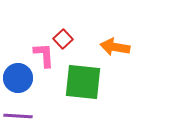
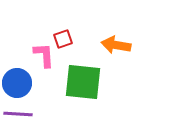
red square: rotated 24 degrees clockwise
orange arrow: moved 1 px right, 2 px up
blue circle: moved 1 px left, 5 px down
purple line: moved 2 px up
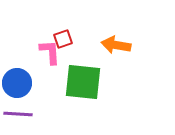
pink L-shape: moved 6 px right, 3 px up
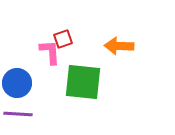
orange arrow: moved 3 px right, 1 px down; rotated 8 degrees counterclockwise
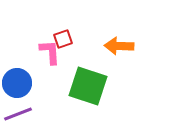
green square: moved 5 px right, 4 px down; rotated 12 degrees clockwise
purple line: rotated 24 degrees counterclockwise
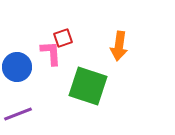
red square: moved 1 px up
orange arrow: rotated 84 degrees counterclockwise
pink L-shape: moved 1 px right, 1 px down
blue circle: moved 16 px up
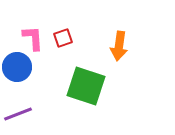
pink L-shape: moved 18 px left, 15 px up
green square: moved 2 px left
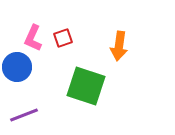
pink L-shape: rotated 152 degrees counterclockwise
purple line: moved 6 px right, 1 px down
